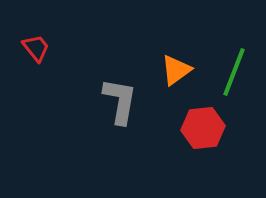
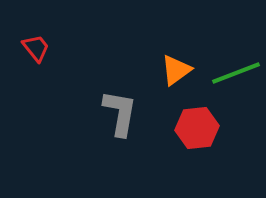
green line: moved 2 px right, 1 px down; rotated 48 degrees clockwise
gray L-shape: moved 12 px down
red hexagon: moved 6 px left
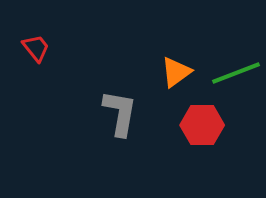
orange triangle: moved 2 px down
red hexagon: moved 5 px right, 3 px up; rotated 6 degrees clockwise
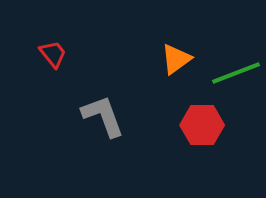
red trapezoid: moved 17 px right, 6 px down
orange triangle: moved 13 px up
gray L-shape: moved 17 px left, 3 px down; rotated 30 degrees counterclockwise
